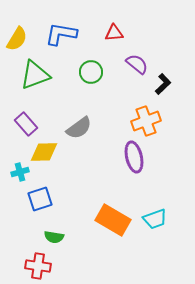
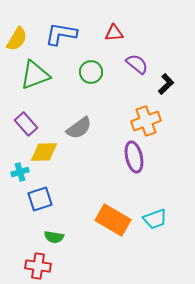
black L-shape: moved 3 px right
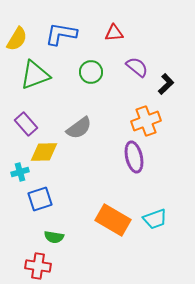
purple semicircle: moved 3 px down
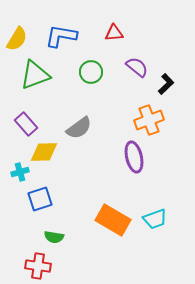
blue L-shape: moved 2 px down
orange cross: moved 3 px right, 1 px up
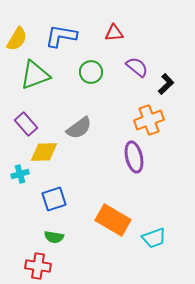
cyan cross: moved 2 px down
blue square: moved 14 px right
cyan trapezoid: moved 1 px left, 19 px down
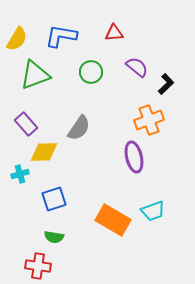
gray semicircle: rotated 20 degrees counterclockwise
cyan trapezoid: moved 1 px left, 27 px up
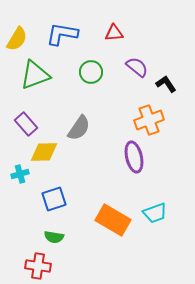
blue L-shape: moved 1 px right, 2 px up
black L-shape: rotated 80 degrees counterclockwise
cyan trapezoid: moved 2 px right, 2 px down
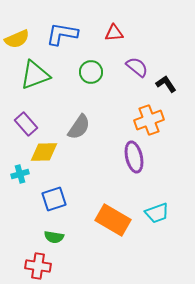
yellow semicircle: rotated 35 degrees clockwise
gray semicircle: moved 1 px up
cyan trapezoid: moved 2 px right
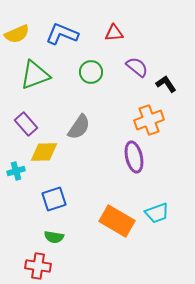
blue L-shape: rotated 12 degrees clockwise
yellow semicircle: moved 5 px up
cyan cross: moved 4 px left, 3 px up
orange rectangle: moved 4 px right, 1 px down
